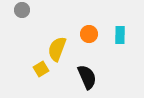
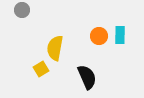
orange circle: moved 10 px right, 2 px down
yellow semicircle: moved 2 px left, 1 px up; rotated 10 degrees counterclockwise
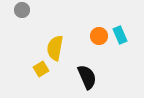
cyan rectangle: rotated 24 degrees counterclockwise
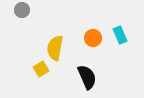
orange circle: moved 6 px left, 2 px down
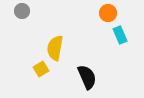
gray circle: moved 1 px down
orange circle: moved 15 px right, 25 px up
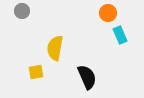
yellow square: moved 5 px left, 3 px down; rotated 21 degrees clockwise
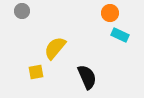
orange circle: moved 2 px right
cyan rectangle: rotated 42 degrees counterclockwise
yellow semicircle: rotated 30 degrees clockwise
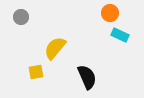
gray circle: moved 1 px left, 6 px down
